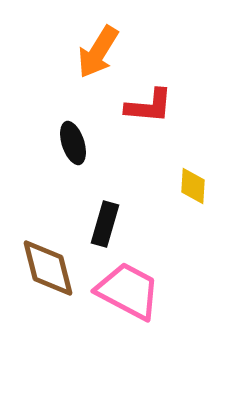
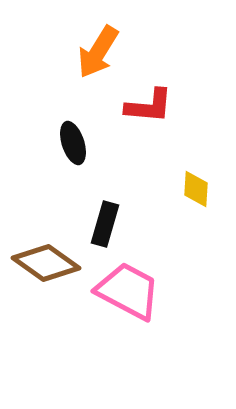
yellow diamond: moved 3 px right, 3 px down
brown diamond: moved 2 px left, 5 px up; rotated 40 degrees counterclockwise
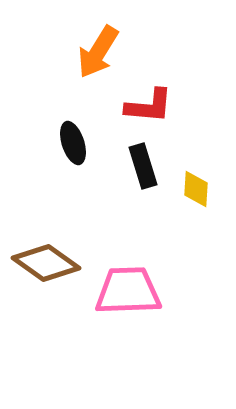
black rectangle: moved 38 px right, 58 px up; rotated 33 degrees counterclockwise
pink trapezoid: rotated 30 degrees counterclockwise
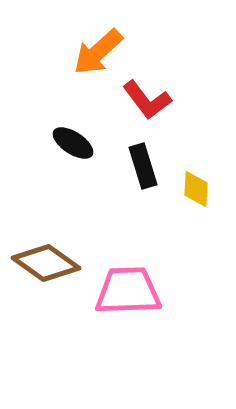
orange arrow: rotated 16 degrees clockwise
red L-shape: moved 2 px left, 6 px up; rotated 48 degrees clockwise
black ellipse: rotated 39 degrees counterclockwise
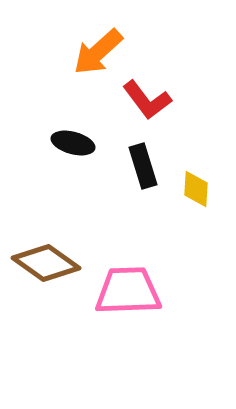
black ellipse: rotated 18 degrees counterclockwise
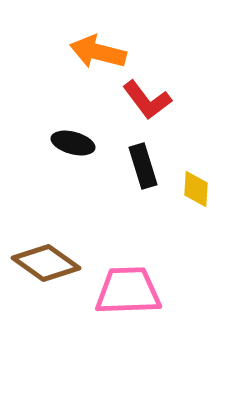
orange arrow: rotated 56 degrees clockwise
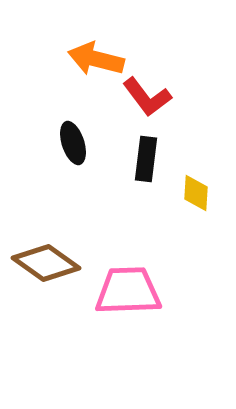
orange arrow: moved 2 px left, 7 px down
red L-shape: moved 3 px up
black ellipse: rotated 57 degrees clockwise
black rectangle: moved 3 px right, 7 px up; rotated 24 degrees clockwise
yellow diamond: moved 4 px down
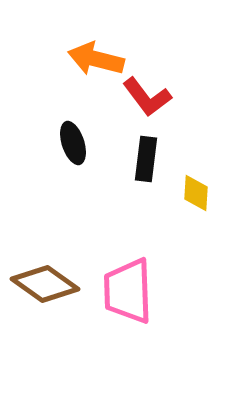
brown diamond: moved 1 px left, 21 px down
pink trapezoid: rotated 90 degrees counterclockwise
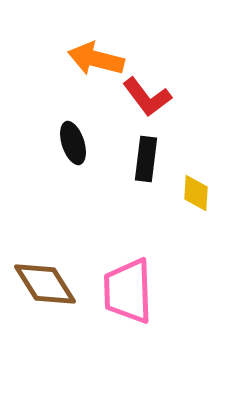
brown diamond: rotated 22 degrees clockwise
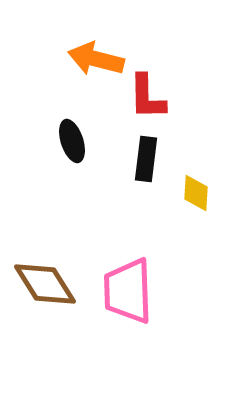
red L-shape: rotated 36 degrees clockwise
black ellipse: moved 1 px left, 2 px up
